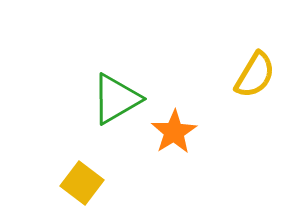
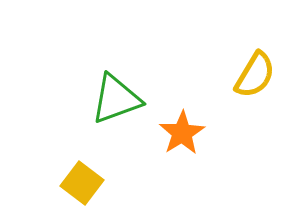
green triangle: rotated 10 degrees clockwise
orange star: moved 8 px right, 1 px down
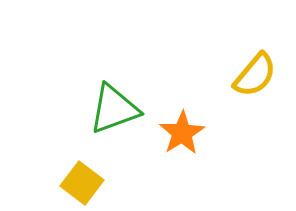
yellow semicircle: rotated 9 degrees clockwise
green triangle: moved 2 px left, 10 px down
